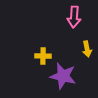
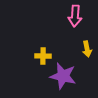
pink arrow: moved 1 px right, 1 px up
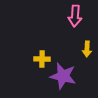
yellow arrow: rotated 14 degrees clockwise
yellow cross: moved 1 px left, 3 px down
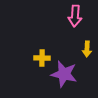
yellow cross: moved 1 px up
purple star: moved 1 px right, 2 px up
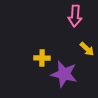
yellow arrow: rotated 49 degrees counterclockwise
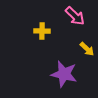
pink arrow: rotated 50 degrees counterclockwise
yellow cross: moved 27 px up
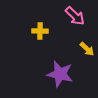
yellow cross: moved 2 px left
purple star: moved 4 px left
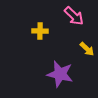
pink arrow: moved 1 px left
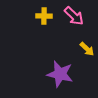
yellow cross: moved 4 px right, 15 px up
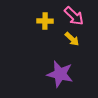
yellow cross: moved 1 px right, 5 px down
yellow arrow: moved 15 px left, 10 px up
